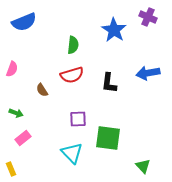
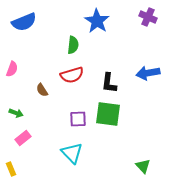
blue star: moved 17 px left, 9 px up
green square: moved 24 px up
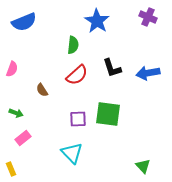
red semicircle: moved 5 px right; rotated 25 degrees counterclockwise
black L-shape: moved 3 px right, 15 px up; rotated 25 degrees counterclockwise
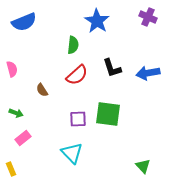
pink semicircle: rotated 35 degrees counterclockwise
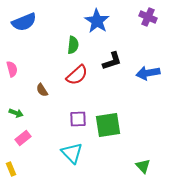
black L-shape: moved 7 px up; rotated 90 degrees counterclockwise
green square: moved 11 px down; rotated 16 degrees counterclockwise
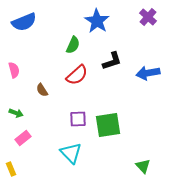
purple cross: rotated 18 degrees clockwise
green semicircle: rotated 18 degrees clockwise
pink semicircle: moved 2 px right, 1 px down
cyan triangle: moved 1 px left
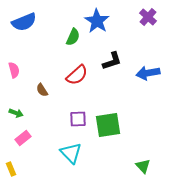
green semicircle: moved 8 px up
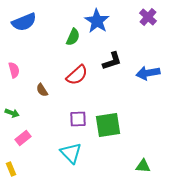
green arrow: moved 4 px left
green triangle: rotated 42 degrees counterclockwise
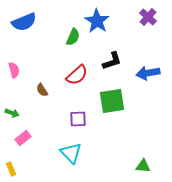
green square: moved 4 px right, 24 px up
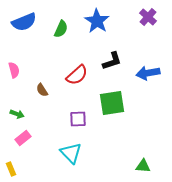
green semicircle: moved 12 px left, 8 px up
green square: moved 2 px down
green arrow: moved 5 px right, 1 px down
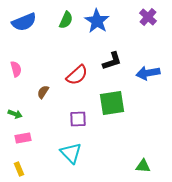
green semicircle: moved 5 px right, 9 px up
pink semicircle: moved 2 px right, 1 px up
brown semicircle: moved 1 px right, 2 px down; rotated 64 degrees clockwise
green arrow: moved 2 px left
pink rectangle: rotated 28 degrees clockwise
yellow rectangle: moved 8 px right
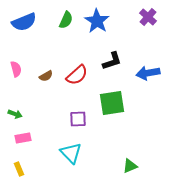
brown semicircle: moved 3 px right, 16 px up; rotated 152 degrees counterclockwise
green triangle: moved 13 px left; rotated 28 degrees counterclockwise
